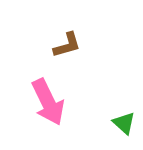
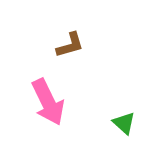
brown L-shape: moved 3 px right
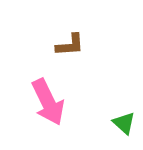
brown L-shape: rotated 12 degrees clockwise
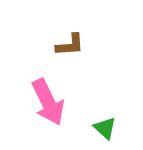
green triangle: moved 19 px left, 5 px down
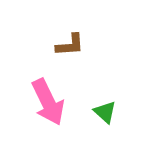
green triangle: moved 16 px up
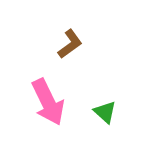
brown L-shape: moved 1 px up; rotated 32 degrees counterclockwise
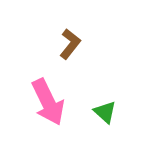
brown L-shape: rotated 16 degrees counterclockwise
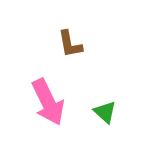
brown L-shape: rotated 132 degrees clockwise
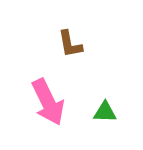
green triangle: rotated 40 degrees counterclockwise
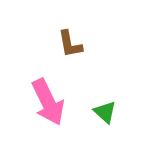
green triangle: rotated 40 degrees clockwise
